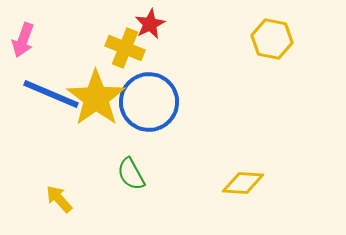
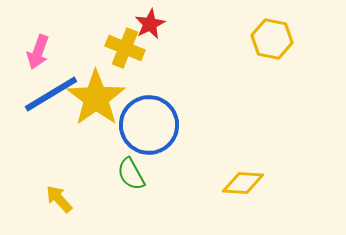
pink arrow: moved 15 px right, 12 px down
blue line: rotated 54 degrees counterclockwise
blue circle: moved 23 px down
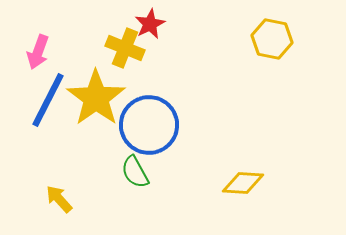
blue line: moved 3 px left, 6 px down; rotated 32 degrees counterclockwise
green semicircle: moved 4 px right, 2 px up
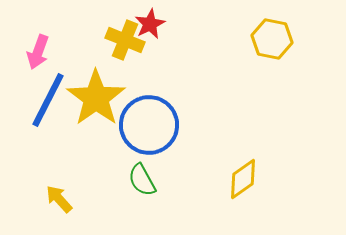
yellow cross: moved 8 px up
green semicircle: moved 7 px right, 8 px down
yellow diamond: moved 4 px up; rotated 39 degrees counterclockwise
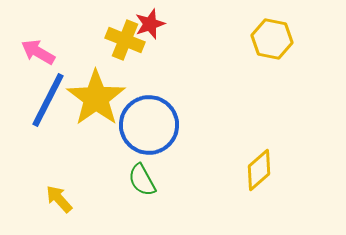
red star: rotated 8 degrees clockwise
pink arrow: rotated 100 degrees clockwise
yellow diamond: moved 16 px right, 9 px up; rotated 6 degrees counterclockwise
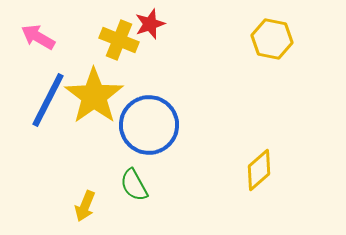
yellow cross: moved 6 px left
pink arrow: moved 15 px up
yellow star: moved 2 px left, 2 px up
green semicircle: moved 8 px left, 5 px down
yellow arrow: moved 26 px right, 7 px down; rotated 116 degrees counterclockwise
